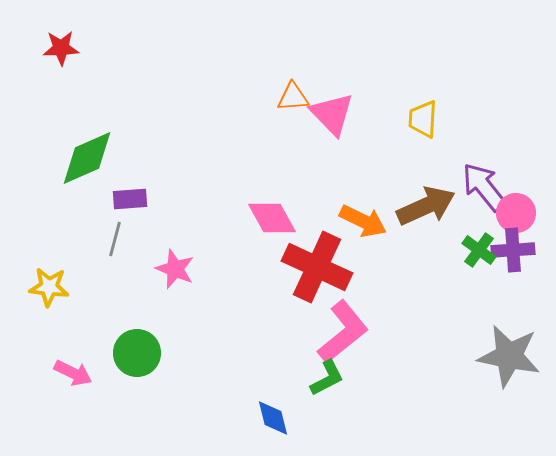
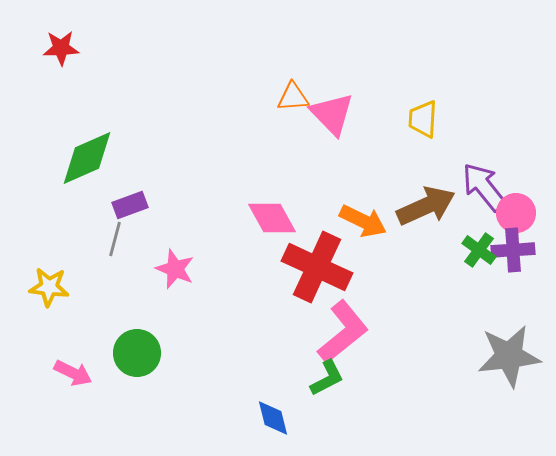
purple rectangle: moved 6 px down; rotated 16 degrees counterclockwise
gray star: rotated 18 degrees counterclockwise
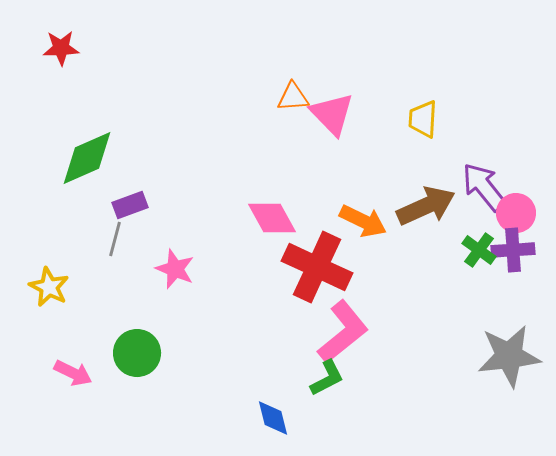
yellow star: rotated 21 degrees clockwise
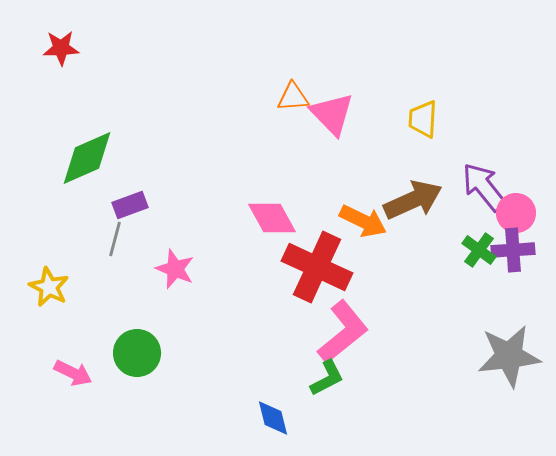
brown arrow: moved 13 px left, 6 px up
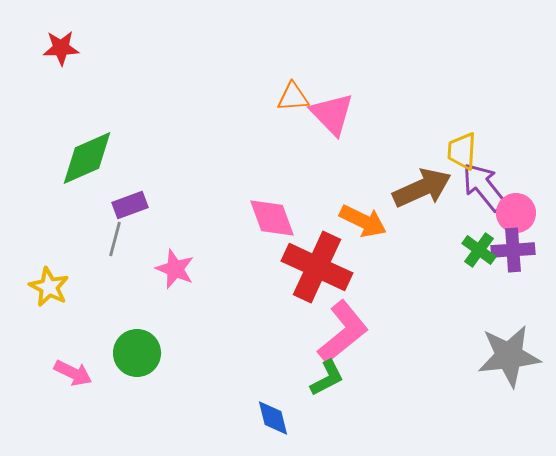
yellow trapezoid: moved 39 px right, 32 px down
brown arrow: moved 9 px right, 12 px up
pink diamond: rotated 9 degrees clockwise
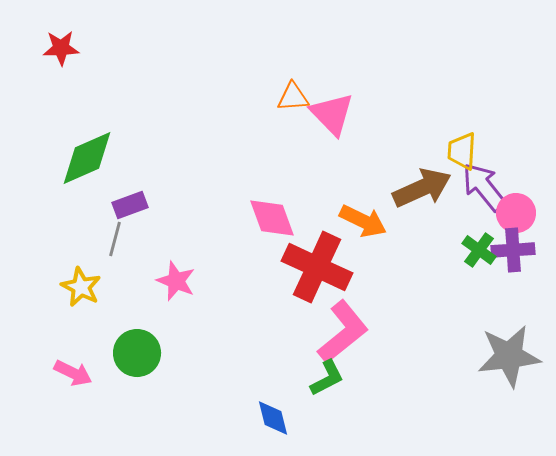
pink star: moved 1 px right, 12 px down
yellow star: moved 32 px right
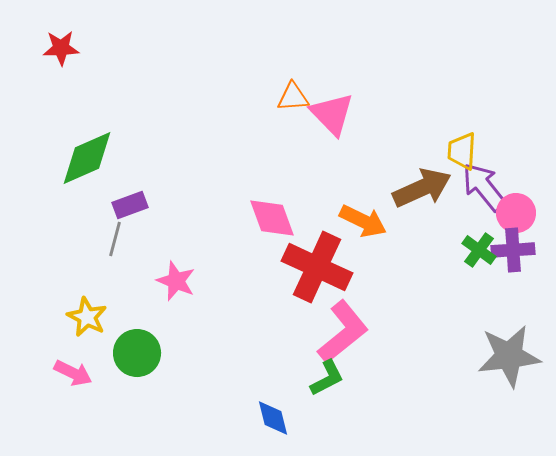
yellow star: moved 6 px right, 30 px down
